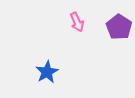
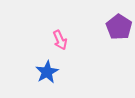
pink arrow: moved 17 px left, 18 px down
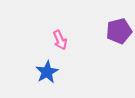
purple pentagon: moved 4 px down; rotated 25 degrees clockwise
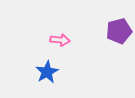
pink arrow: rotated 60 degrees counterclockwise
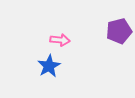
blue star: moved 2 px right, 6 px up
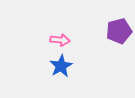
blue star: moved 12 px right
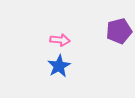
blue star: moved 2 px left
